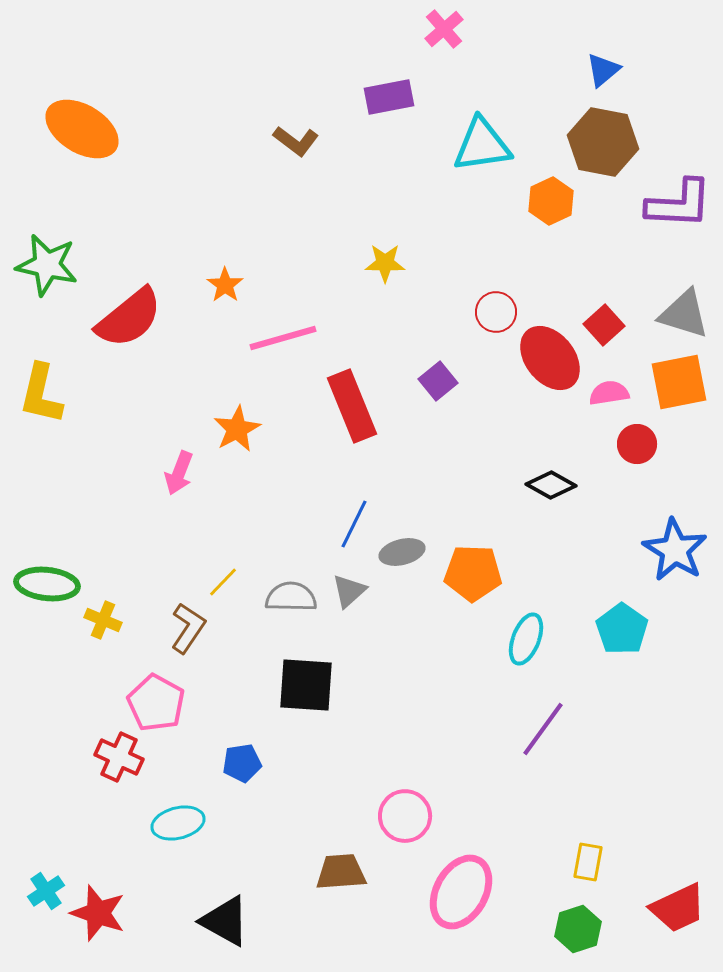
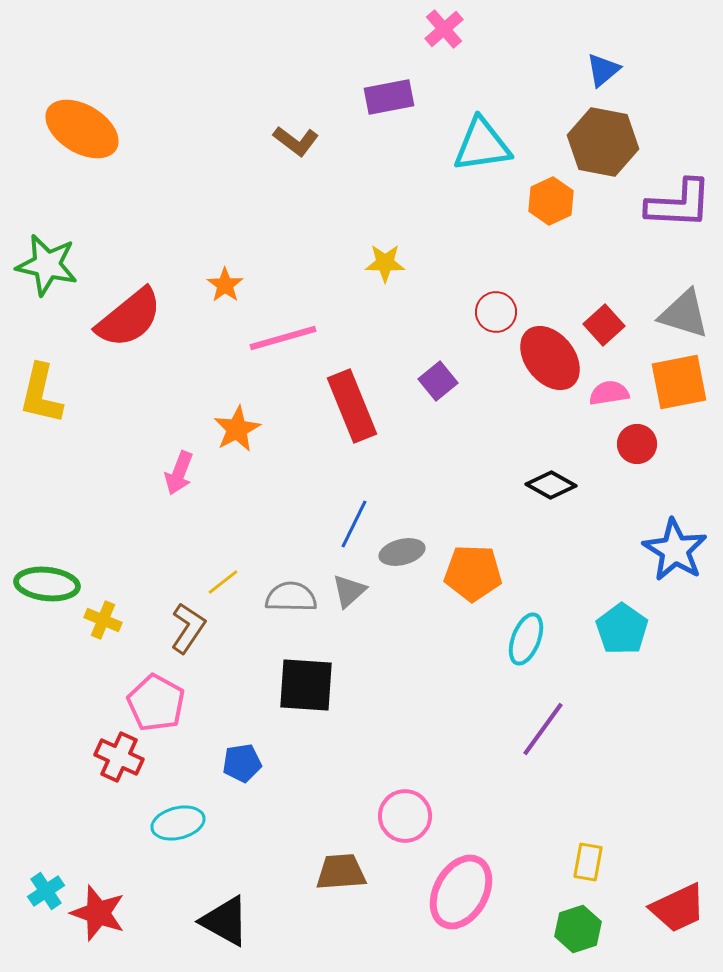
yellow line at (223, 582): rotated 8 degrees clockwise
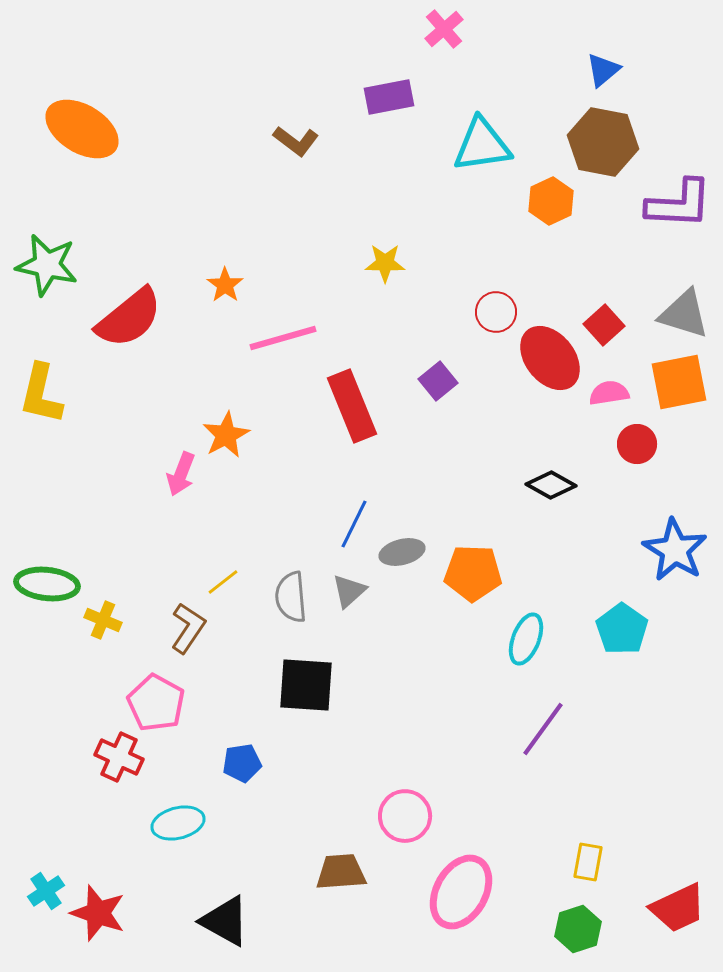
orange star at (237, 429): moved 11 px left, 6 px down
pink arrow at (179, 473): moved 2 px right, 1 px down
gray semicircle at (291, 597): rotated 96 degrees counterclockwise
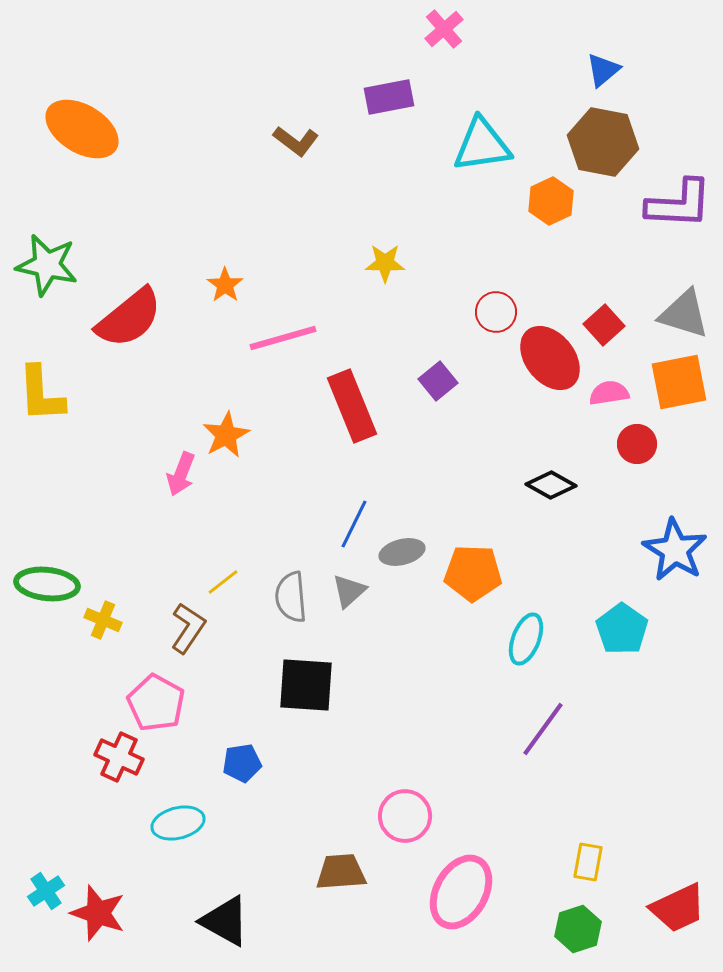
yellow L-shape at (41, 394): rotated 16 degrees counterclockwise
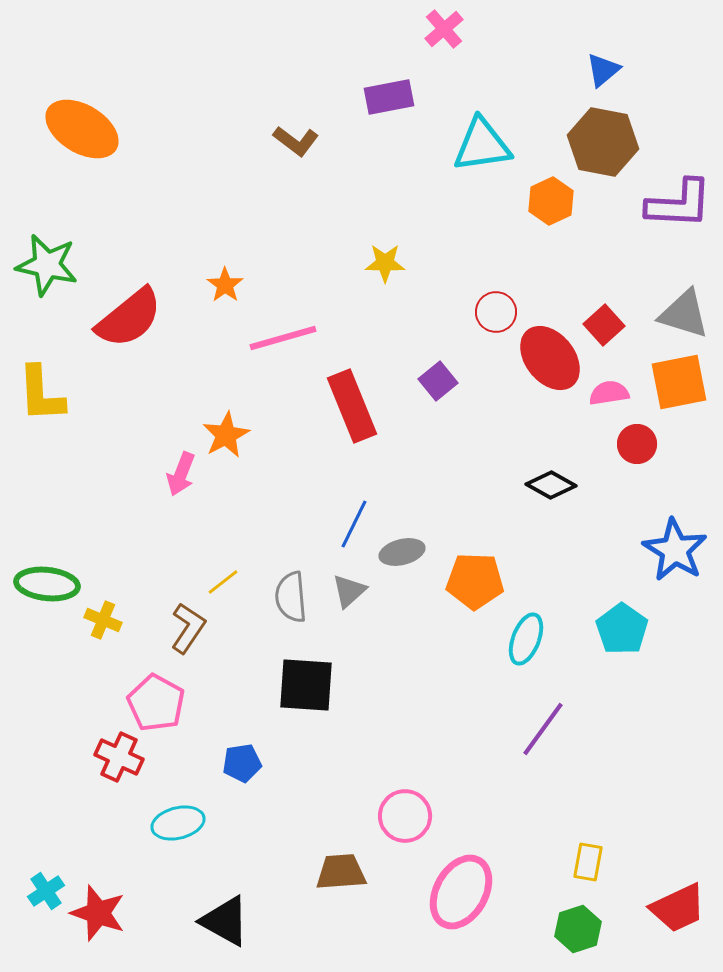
orange pentagon at (473, 573): moved 2 px right, 8 px down
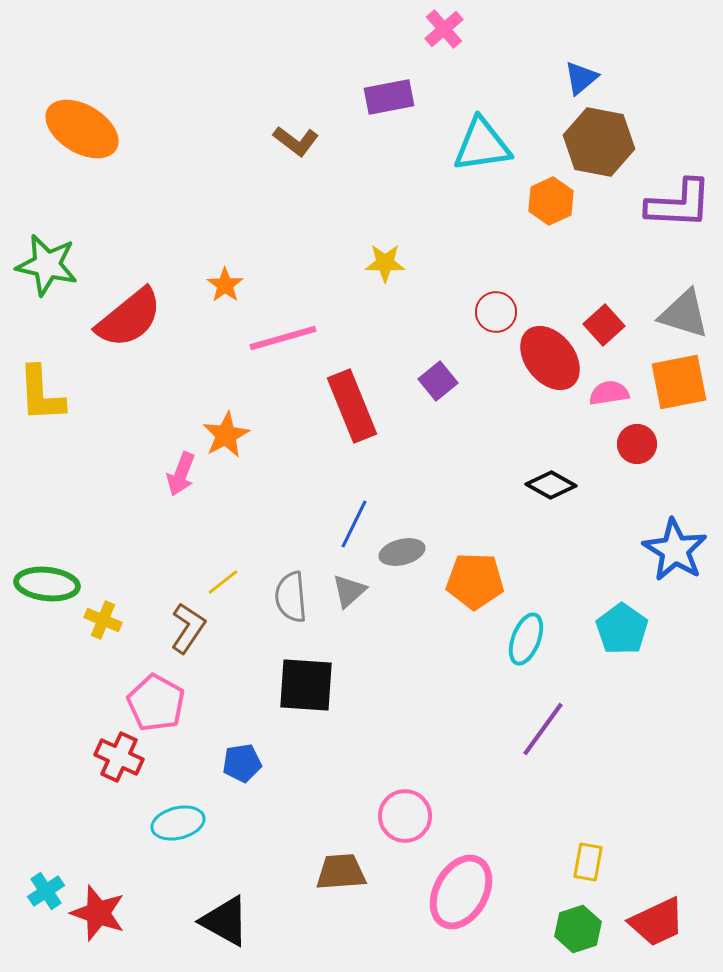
blue triangle at (603, 70): moved 22 px left, 8 px down
brown hexagon at (603, 142): moved 4 px left
red trapezoid at (678, 908): moved 21 px left, 14 px down
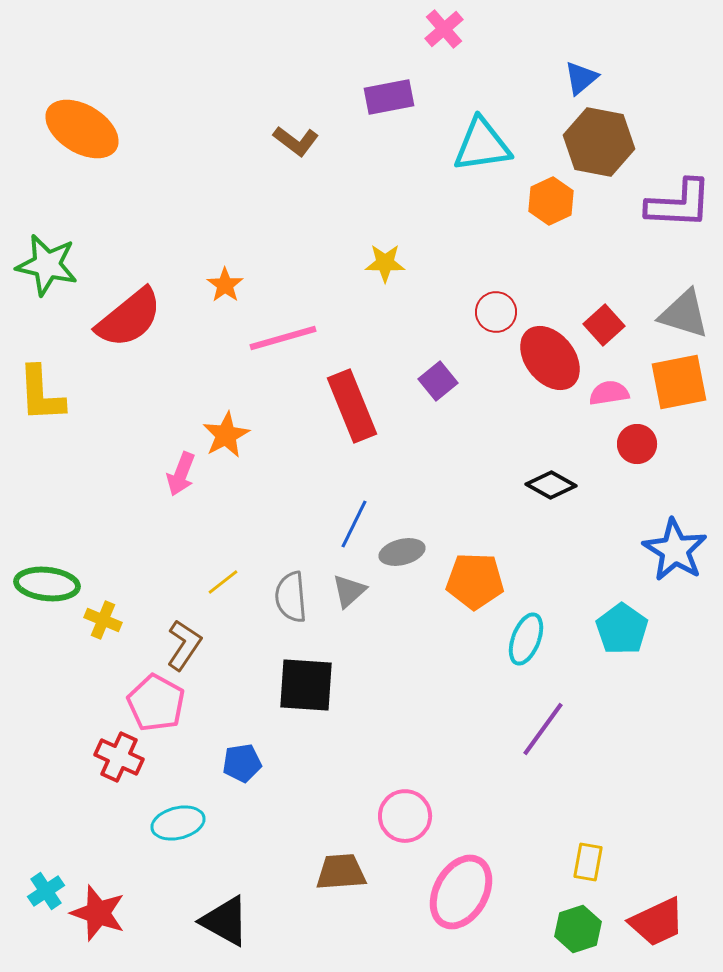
brown L-shape at (188, 628): moved 4 px left, 17 px down
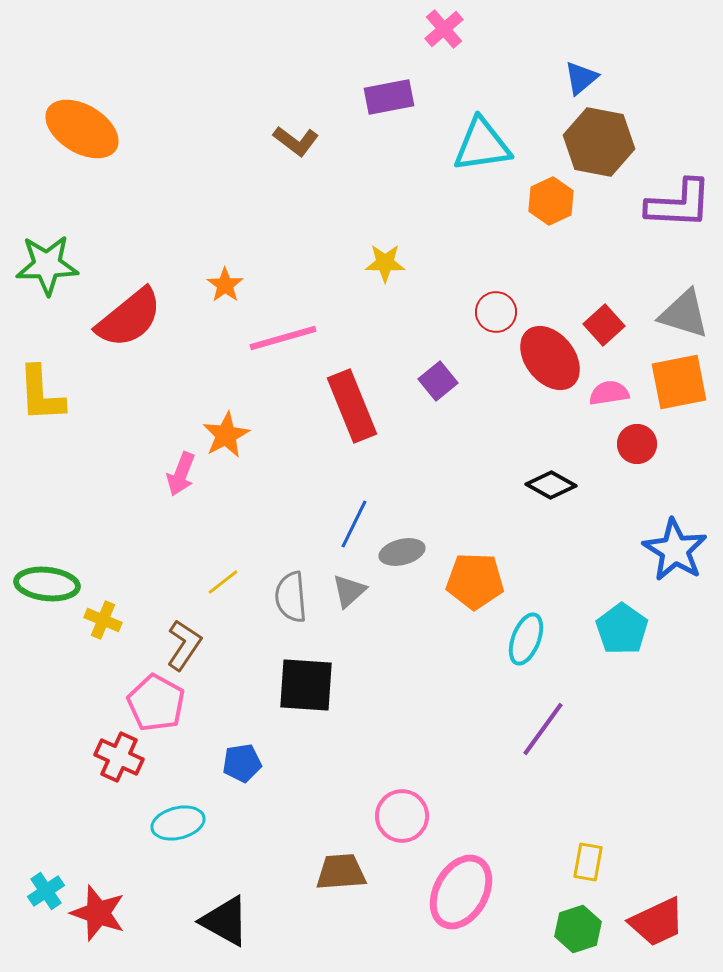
green star at (47, 265): rotated 14 degrees counterclockwise
pink circle at (405, 816): moved 3 px left
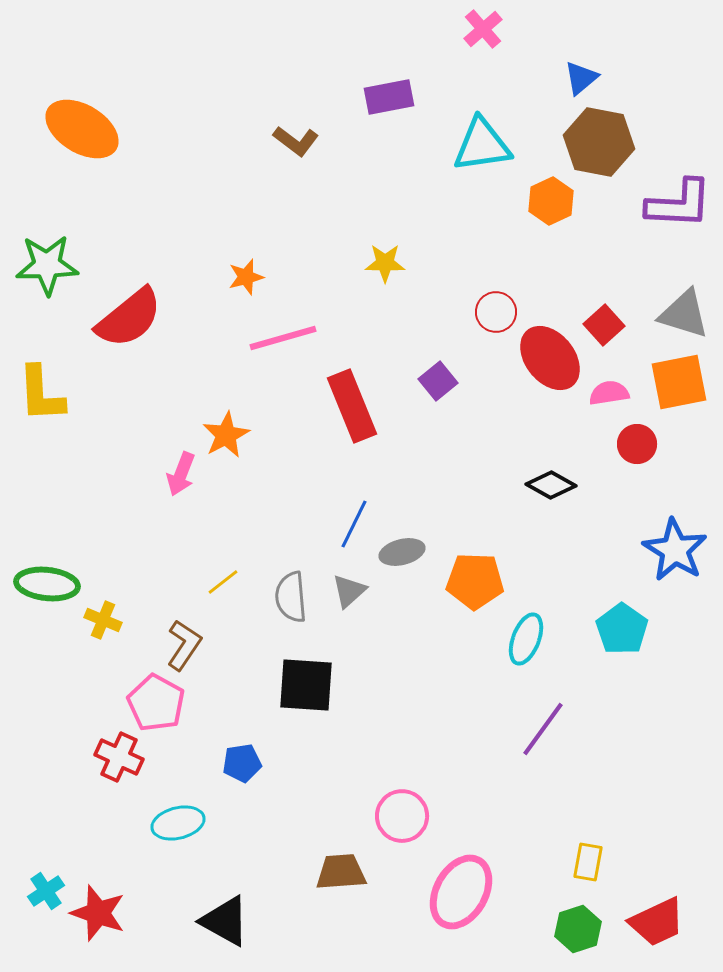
pink cross at (444, 29): moved 39 px right
orange star at (225, 285): moved 21 px right, 8 px up; rotated 21 degrees clockwise
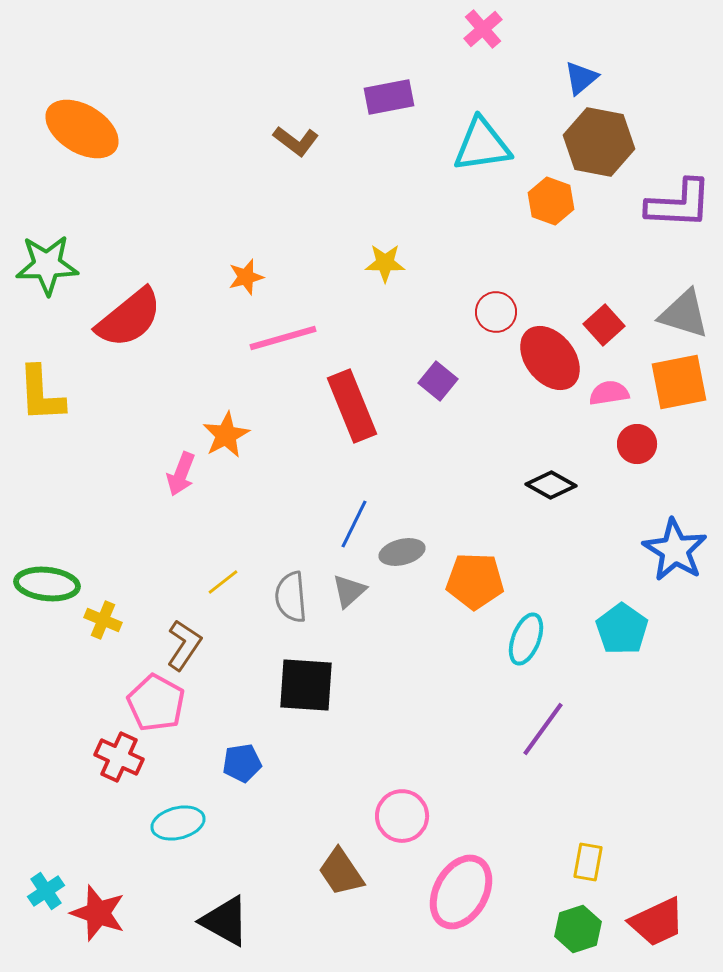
orange hexagon at (551, 201): rotated 15 degrees counterclockwise
purple square at (438, 381): rotated 12 degrees counterclockwise
brown trapezoid at (341, 872): rotated 120 degrees counterclockwise
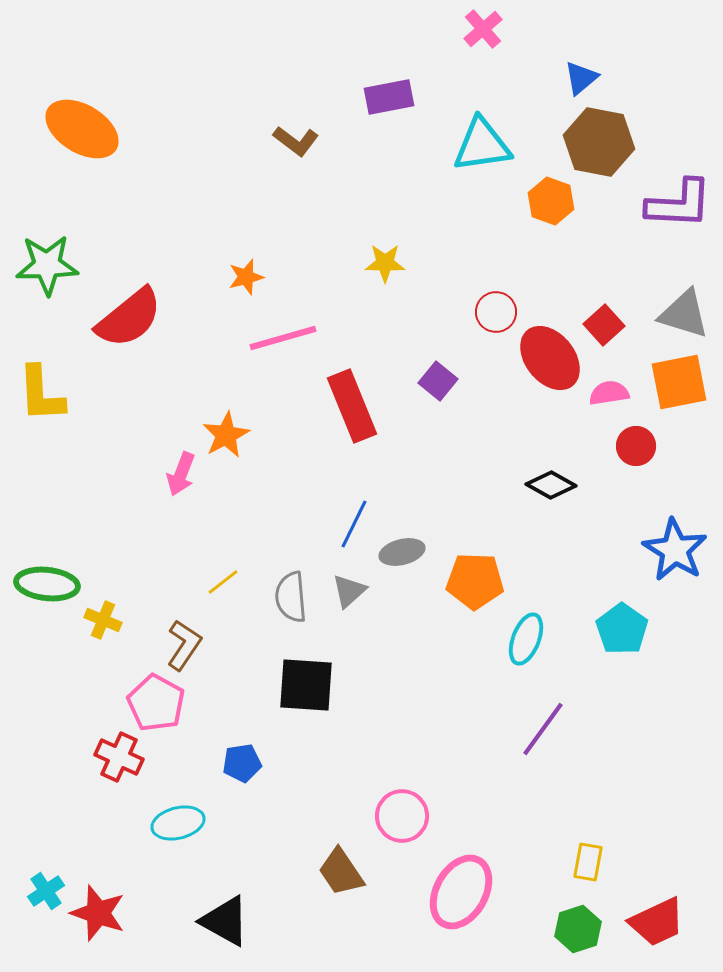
red circle at (637, 444): moved 1 px left, 2 px down
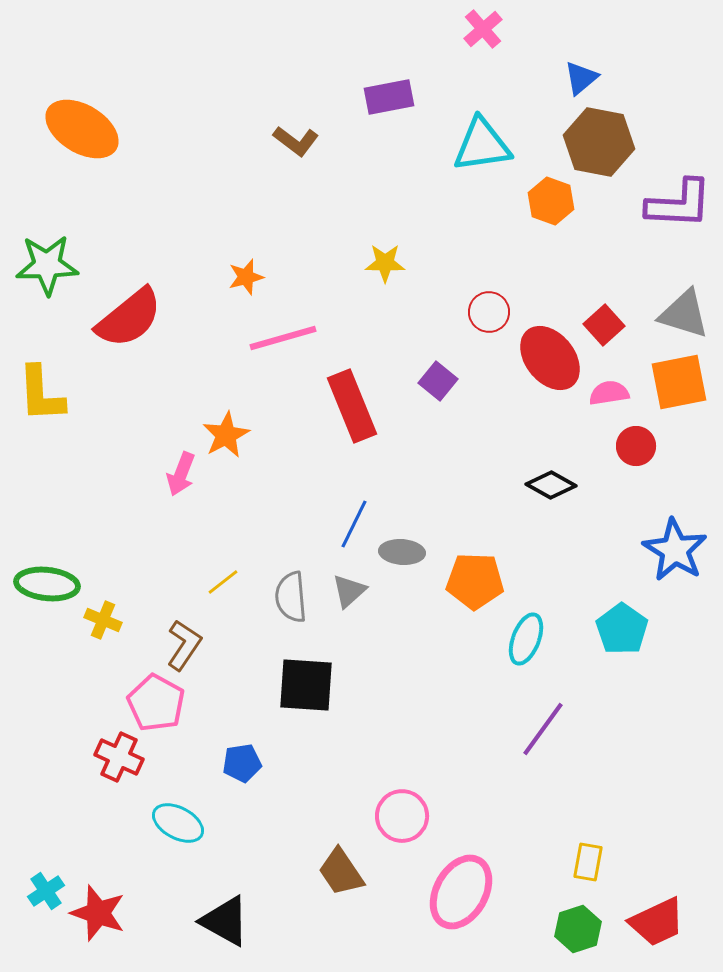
red circle at (496, 312): moved 7 px left
gray ellipse at (402, 552): rotated 18 degrees clockwise
cyan ellipse at (178, 823): rotated 42 degrees clockwise
